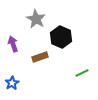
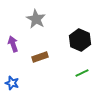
black hexagon: moved 19 px right, 3 px down
blue star: rotated 24 degrees counterclockwise
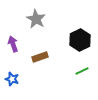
black hexagon: rotated 10 degrees clockwise
green line: moved 2 px up
blue star: moved 4 px up
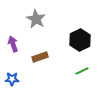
blue star: rotated 16 degrees counterclockwise
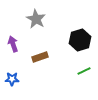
black hexagon: rotated 10 degrees clockwise
green line: moved 2 px right
